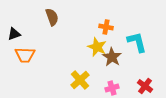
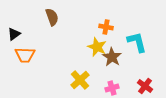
black triangle: rotated 16 degrees counterclockwise
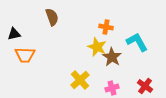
black triangle: rotated 24 degrees clockwise
cyan L-shape: rotated 15 degrees counterclockwise
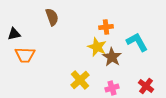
orange cross: rotated 16 degrees counterclockwise
red cross: moved 1 px right
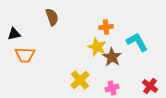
red cross: moved 4 px right
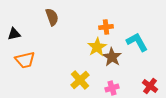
yellow star: rotated 18 degrees clockwise
orange trapezoid: moved 5 px down; rotated 15 degrees counterclockwise
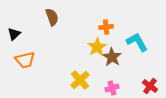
black triangle: rotated 32 degrees counterclockwise
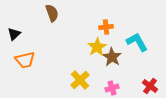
brown semicircle: moved 4 px up
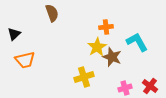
brown star: rotated 12 degrees counterclockwise
yellow cross: moved 4 px right, 3 px up; rotated 24 degrees clockwise
pink cross: moved 13 px right
